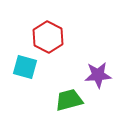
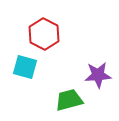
red hexagon: moved 4 px left, 3 px up
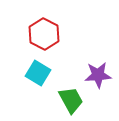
cyan square: moved 13 px right, 6 px down; rotated 15 degrees clockwise
green trapezoid: moved 2 px right; rotated 76 degrees clockwise
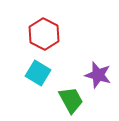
purple star: rotated 20 degrees clockwise
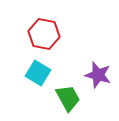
red hexagon: rotated 16 degrees counterclockwise
green trapezoid: moved 3 px left, 2 px up
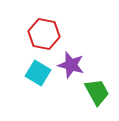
purple star: moved 27 px left, 10 px up
green trapezoid: moved 29 px right, 6 px up
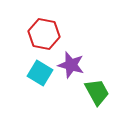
cyan square: moved 2 px right
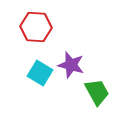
red hexagon: moved 8 px left, 7 px up; rotated 8 degrees counterclockwise
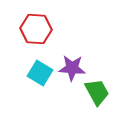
red hexagon: moved 2 px down
purple star: moved 1 px right, 3 px down; rotated 12 degrees counterclockwise
